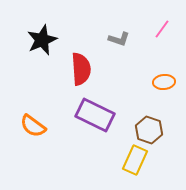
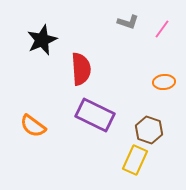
gray L-shape: moved 9 px right, 17 px up
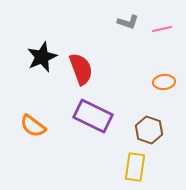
pink line: rotated 42 degrees clockwise
black star: moved 17 px down
red semicircle: rotated 16 degrees counterclockwise
purple rectangle: moved 2 px left, 1 px down
yellow rectangle: moved 7 px down; rotated 16 degrees counterclockwise
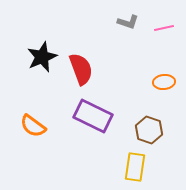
pink line: moved 2 px right, 1 px up
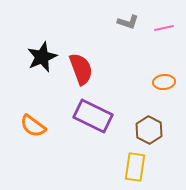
brown hexagon: rotated 8 degrees clockwise
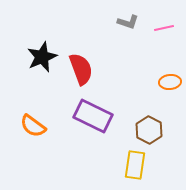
orange ellipse: moved 6 px right
yellow rectangle: moved 2 px up
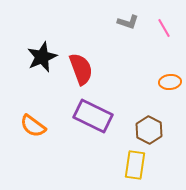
pink line: rotated 72 degrees clockwise
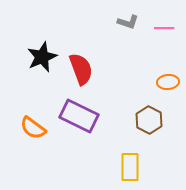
pink line: rotated 60 degrees counterclockwise
orange ellipse: moved 2 px left
purple rectangle: moved 14 px left
orange semicircle: moved 2 px down
brown hexagon: moved 10 px up
yellow rectangle: moved 5 px left, 2 px down; rotated 8 degrees counterclockwise
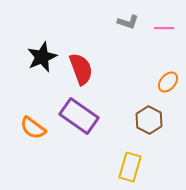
orange ellipse: rotated 45 degrees counterclockwise
purple rectangle: rotated 9 degrees clockwise
yellow rectangle: rotated 16 degrees clockwise
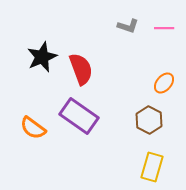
gray L-shape: moved 4 px down
orange ellipse: moved 4 px left, 1 px down
yellow rectangle: moved 22 px right
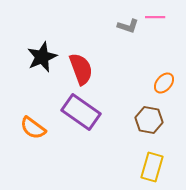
pink line: moved 9 px left, 11 px up
purple rectangle: moved 2 px right, 4 px up
brown hexagon: rotated 16 degrees counterclockwise
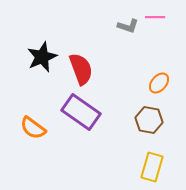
orange ellipse: moved 5 px left
